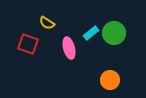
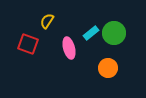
yellow semicircle: moved 2 px up; rotated 91 degrees clockwise
orange circle: moved 2 px left, 12 px up
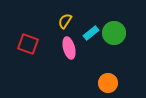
yellow semicircle: moved 18 px right
orange circle: moved 15 px down
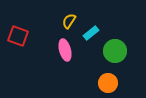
yellow semicircle: moved 4 px right
green circle: moved 1 px right, 18 px down
red square: moved 10 px left, 8 px up
pink ellipse: moved 4 px left, 2 px down
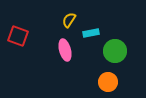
yellow semicircle: moved 1 px up
cyan rectangle: rotated 28 degrees clockwise
orange circle: moved 1 px up
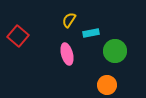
red square: rotated 20 degrees clockwise
pink ellipse: moved 2 px right, 4 px down
orange circle: moved 1 px left, 3 px down
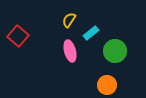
cyan rectangle: rotated 28 degrees counterclockwise
pink ellipse: moved 3 px right, 3 px up
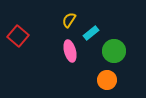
green circle: moved 1 px left
orange circle: moved 5 px up
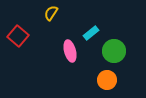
yellow semicircle: moved 18 px left, 7 px up
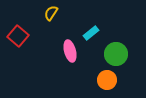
green circle: moved 2 px right, 3 px down
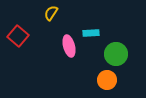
cyan rectangle: rotated 35 degrees clockwise
pink ellipse: moved 1 px left, 5 px up
